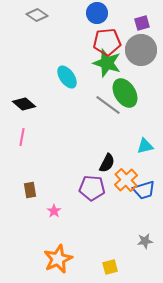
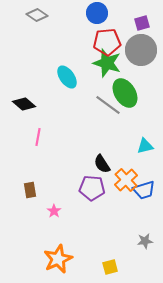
pink line: moved 16 px right
black semicircle: moved 5 px left, 1 px down; rotated 120 degrees clockwise
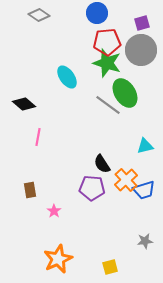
gray diamond: moved 2 px right
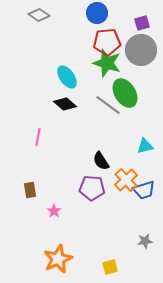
black diamond: moved 41 px right
black semicircle: moved 1 px left, 3 px up
